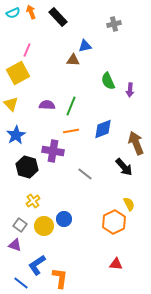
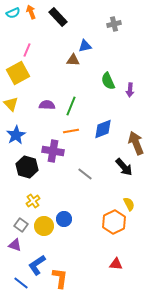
gray square: moved 1 px right
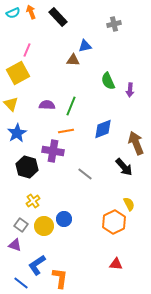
orange line: moved 5 px left
blue star: moved 1 px right, 2 px up
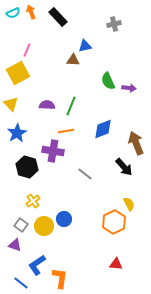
purple arrow: moved 1 px left, 2 px up; rotated 88 degrees counterclockwise
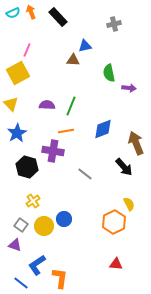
green semicircle: moved 1 px right, 8 px up; rotated 12 degrees clockwise
